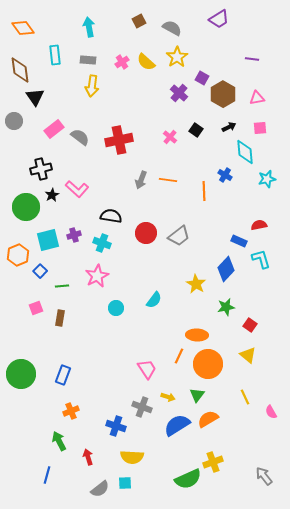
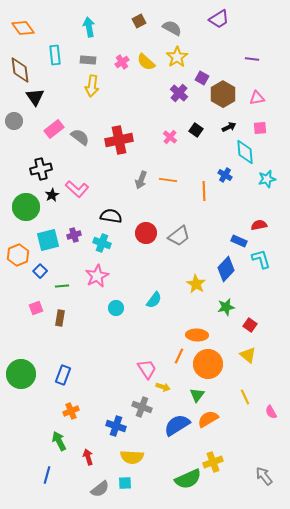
yellow arrow at (168, 397): moved 5 px left, 10 px up
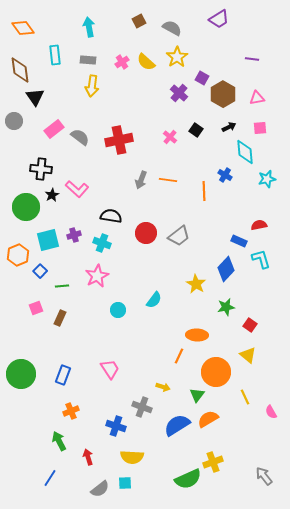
black cross at (41, 169): rotated 20 degrees clockwise
cyan circle at (116, 308): moved 2 px right, 2 px down
brown rectangle at (60, 318): rotated 14 degrees clockwise
orange circle at (208, 364): moved 8 px right, 8 px down
pink trapezoid at (147, 369): moved 37 px left
blue line at (47, 475): moved 3 px right, 3 px down; rotated 18 degrees clockwise
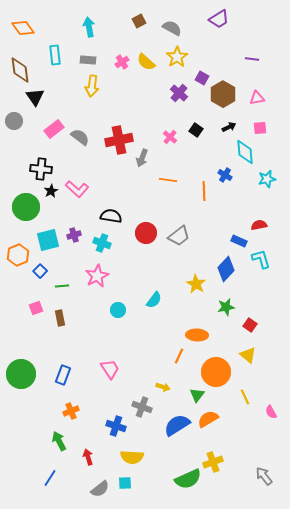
gray arrow at (141, 180): moved 1 px right, 22 px up
black star at (52, 195): moved 1 px left, 4 px up
brown rectangle at (60, 318): rotated 35 degrees counterclockwise
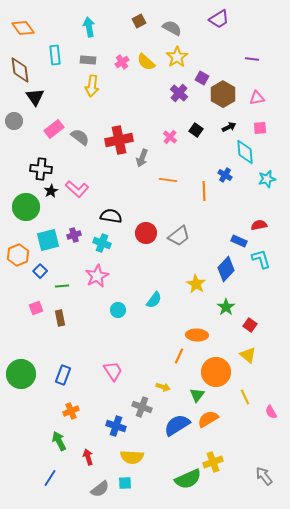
green star at (226, 307): rotated 24 degrees counterclockwise
pink trapezoid at (110, 369): moved 3 px right, 2 px down
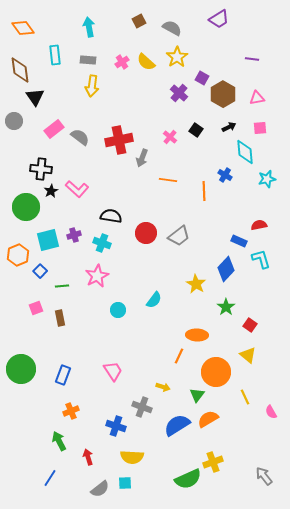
green circle at (21, 374): moved 5 px up
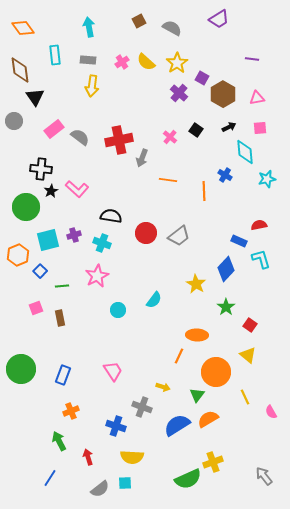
yellow star at (177, 57): moved 6 px down
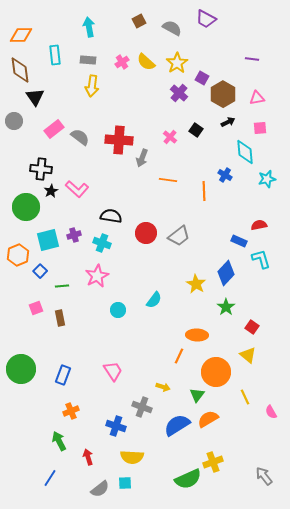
purple trapezoid at (219, 19): moved 13 px left; rotated 60 degrees clockwise
orange diamond at (23, 28): moved 2 px left, 7 px down; rotated 55 degrees counterclockwise
black arrow at (229, 127): moved 1 px left, 5 px up
red cross at (119, 140): rotated 16 degrees clockwise
blue diamond at (226, 269): moved 4 px down
red square at (250, 325): moved 2 px right, 2 px down
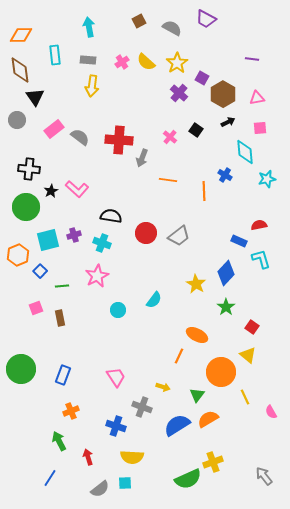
gray circle at (14, 121): moved 3 px right, 1 px up
black cross at (41, 169): moved 12 px left
orange ellipse at (197, 335): rotated 25 degrees clockwise
pink trapezoid at (113, 371): moved 3 px right, 6 px down
orange circle at (216, 372): moved 5 px right
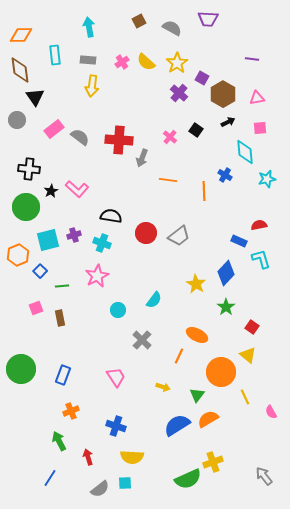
purple trapezoid at (206, 19): moved 2 px right; rotated 25 degrees counterclockwise
gray cross at (142, 407): moved 67 px up; rotated 24 degrees clockwise
